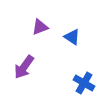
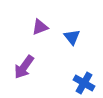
blue triangle: rotated 18 degrees clockwise
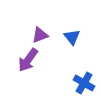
purple triangle: moved 8 px down
purple arrow: moved 4 px right, 7 px up
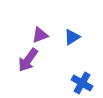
blue triangle: rotated 36 degrees clockwise
blue cross: moved 2 px left
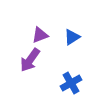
purple arrow: moved 2 px right
blue cross: moved 11 px left; rotated 30 degrees clockwise
